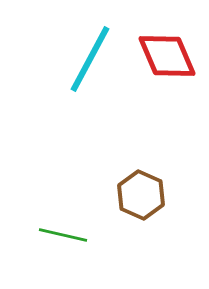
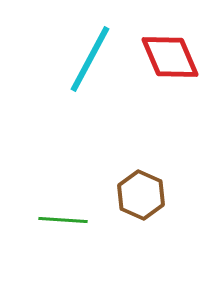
red diamond: moved 3 px right, 1 px down
green line: moved 15 px up; rotated 9 degrees counterclockwise
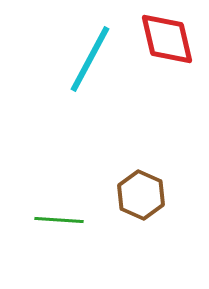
red diamond: moved 3 px left, 18 px up; rotated 10 degrees clockwise
green line: moved 4 px left
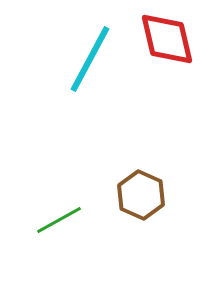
green line: rotated 33 degrees counterclockwise
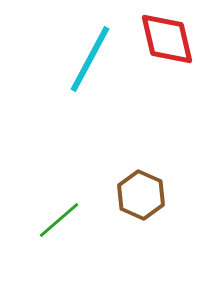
green line: rotated 12 degrees counterclockwise
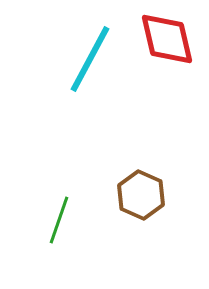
green line: rotated 30 degrees counterclockwise
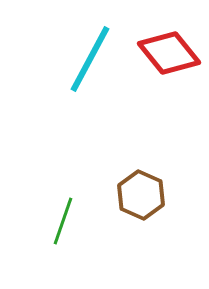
red diamond: moved 2 px right, 14 px down; rotated 26 degrees counterclockwise
green line: moved 4 px right, 1 px down
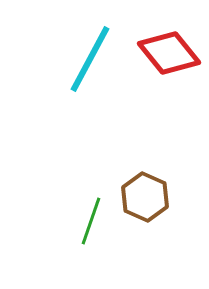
brown hexagon: moved 4 px right, 2 px down
green line: moved 28 px right
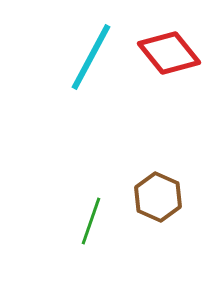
cyan line: moved 1 px right, 2 px up
brown hexagon: moved 13 px right
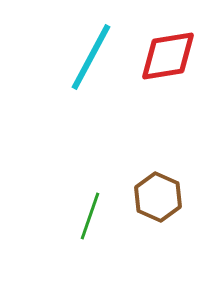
red diamond: moved 1 px left, 3 px down; rotated 60 degrees counterclockwise
green line: moved 1 px left, 5 px up
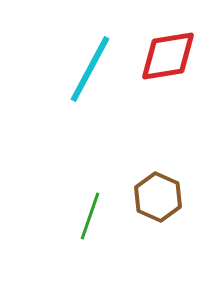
cyan line: moved 1 px left, 12 px down
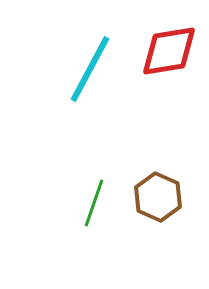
red diamond: moved 1 px right, 5 px up
green line: moved 4 px right, 13 px up
